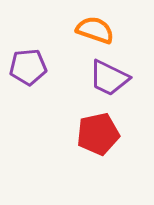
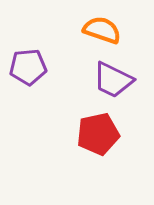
orange semicircle: moved 7 px right
purple trapezoid: moved 4 px right, 2 px down
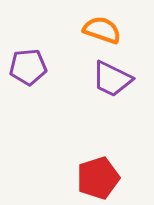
purple trapezoid: moved 1 px left, 1 px up
red pentagon: moved 44 px down; rotated 6 degrees counterclockwise
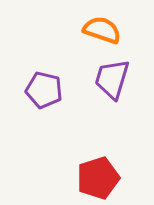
purple pentagon: moved 16 px right, 23 px down; rotated 18 degrees clockwise
purple trapezoid: rotated 81 degrees clockwise
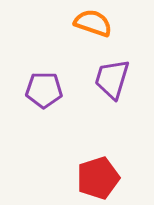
orange semicircle: moved 9 px left, 7 px up
purple pentagon: rotated 12 degrees counterclockwise
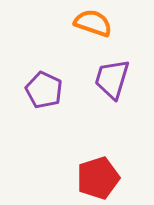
purple pentagon: rotated 24 degrees clockwise
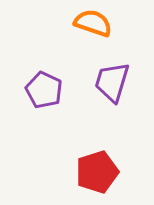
purple trapezoid: moved 3 px down
red pentagon: moved 1 px left, 6 px up
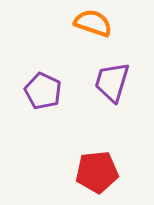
purple pentagon: moved 1 px left, 1 px down
red pentagon: rotated 12 degrees clockwise
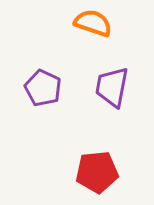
purple trapezoid: moved 5 px down; rotated 6 degrees counterclockwise
purple pentagon: moved 3 px up
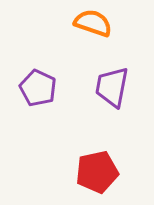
purple pentagon: moved 5 px left
red pentagon: rotated 6 degrees counterclockwise
